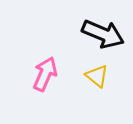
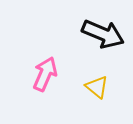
yellow triangle: moved 11 px down
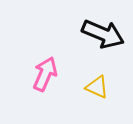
yellow triangle: rotated 15 degrees counterclockwise
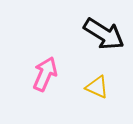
black arrow: moved 1 px right; rotated 9 degrees clockwise
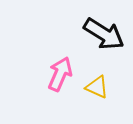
pink arrow: moved 15 px right
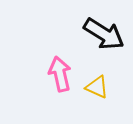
pink arrow: rotated 36 degrees counterclockwise
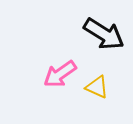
pink arrow: rotated 112 degrees counterclockwise
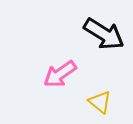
yellow triangle: moved 3 px right, 15 px down; rotated 15 degrees clockwise
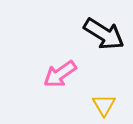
yellow triangle: moved 4 px right, 3 px down; rotated 20 degrees clockwise
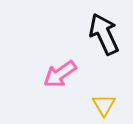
black arrow: rotated 147 degrees counterclockwise
